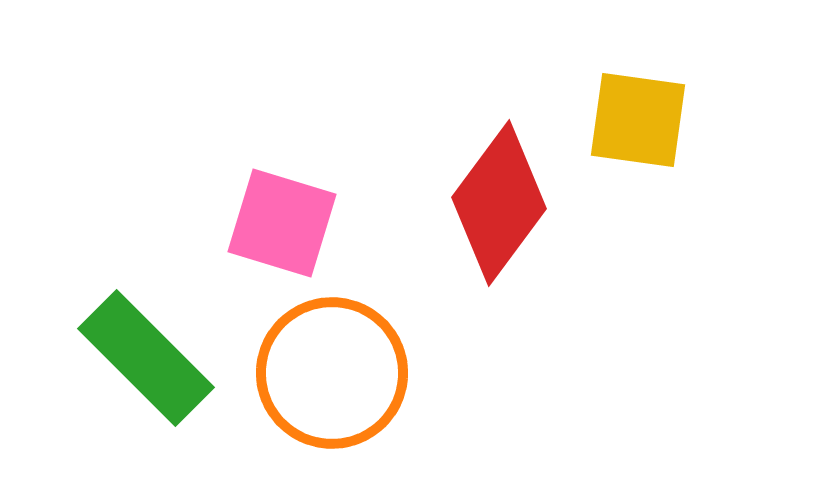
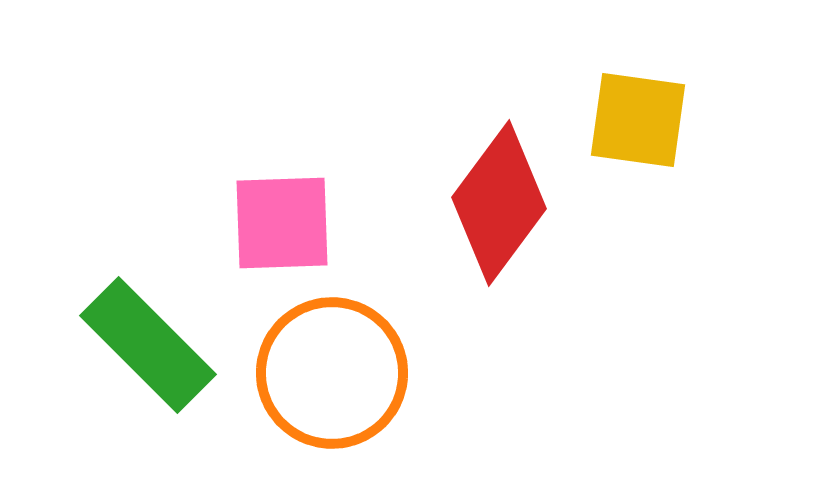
pink square: rotated 19 degrees counterclockwise
green rectangle: moved 2 px right, 13 px up
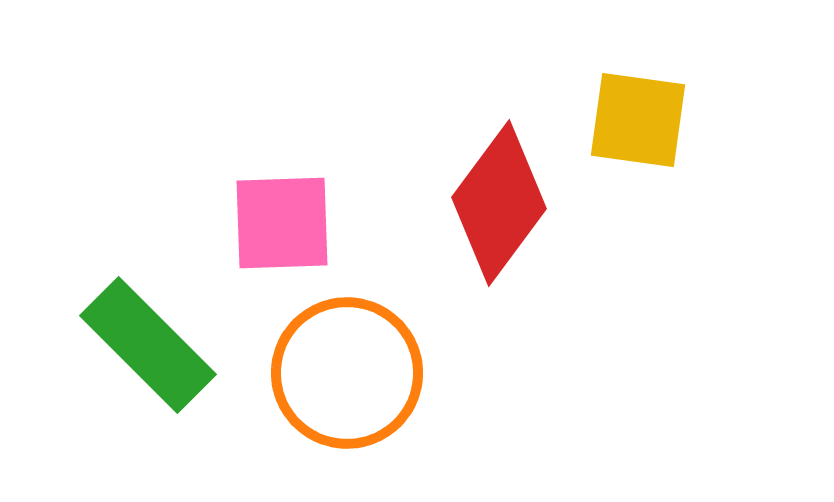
orange circle: moved 15 px right
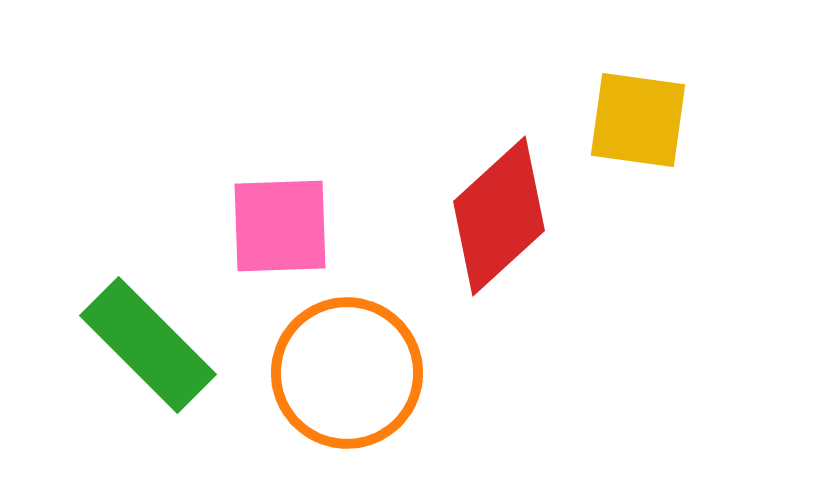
red diamond: moved 13 px down; rotated 11 degrees clockwise
pink square: moved 2 px left, 3 px down
